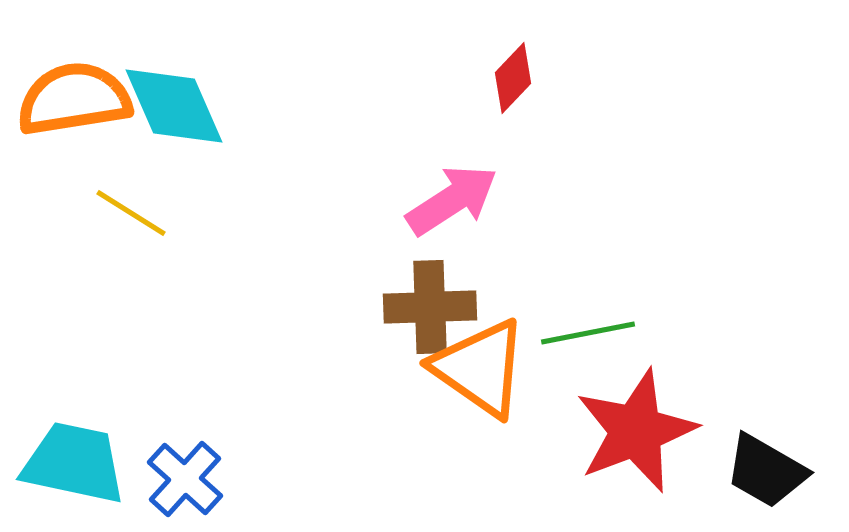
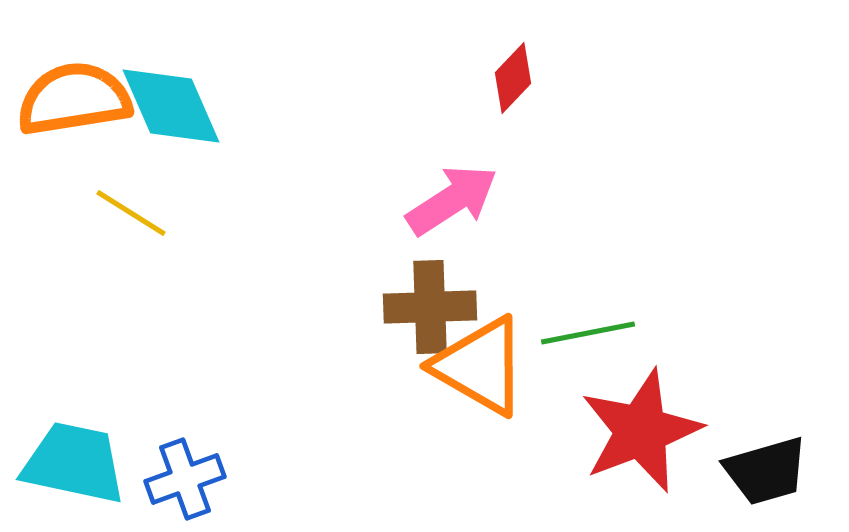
cyan diamond: moved 3 px left
orange triangle: moved 2 px up; rotated 5 degrees counterclockwise
red star: moved 5 px right
black trapezoid: rotated 46 degrees counterclockwise
blue cross: rotated 28 degrees clockwise
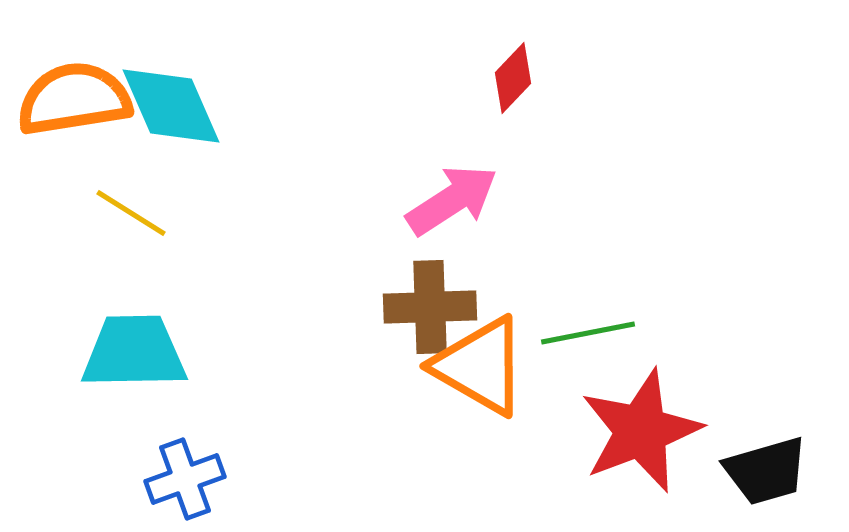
cyan trapezoid: moved 60 px right, 111 px up; rotated 13 degrees counterclockwise
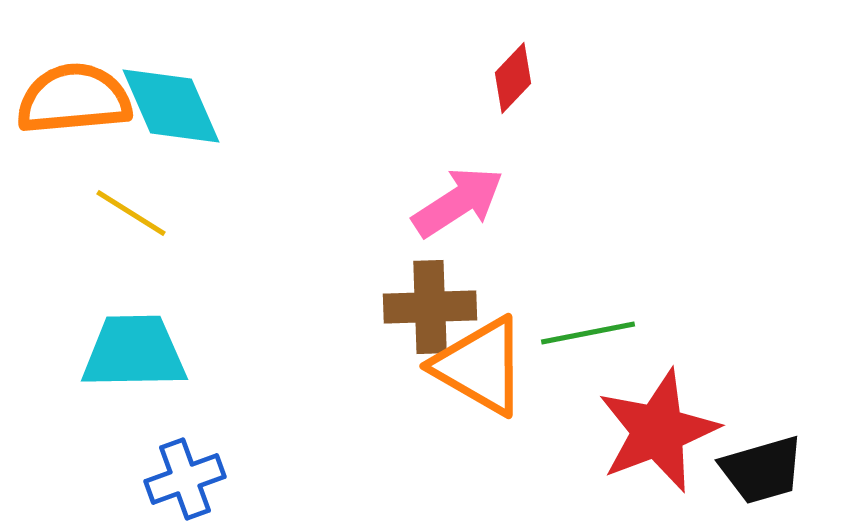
orange semicircle: rotated 4 degrees clockwise
pink arrow: moved 6 px right, 2 px down
red star: moved 17 px right
black trapezoid: moved 4 px left, 1 px up
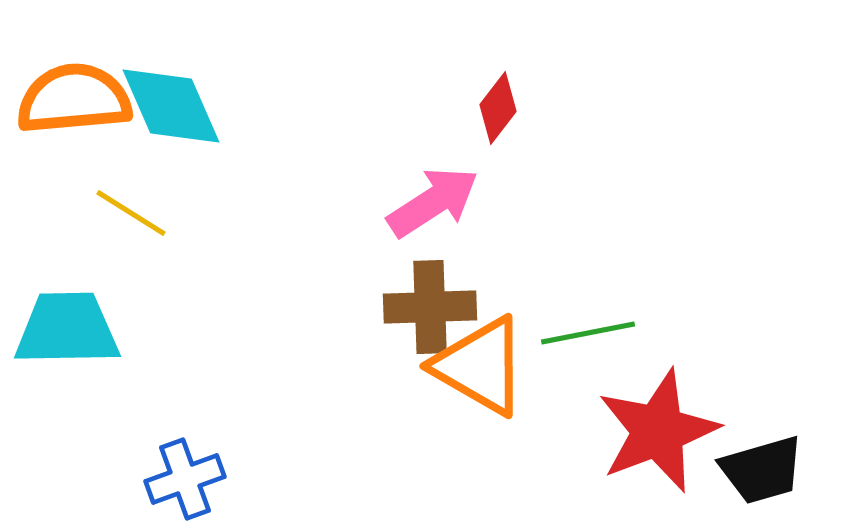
red diamond: moved 15 px left, 30 px down; rotated 6 degrees counterclockwise
pink arrow: moved 25 px left
cyan trapezoid: moved 67 px left, 23 px up
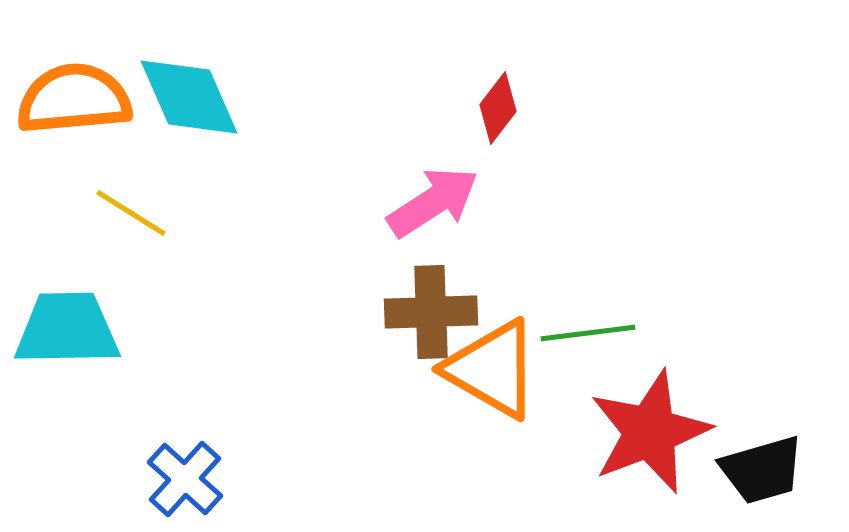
cyan diamond: moved 18 px right, 9 px up
brown cross: moved 1 px right, 5 px down
green line: rotated 4 degrees clockwise
orange triangle: moved 12 px right, 3 px down
red star: moved 8 px left, 1 px down
blue cross: rotated 28 degrees counterclockwise
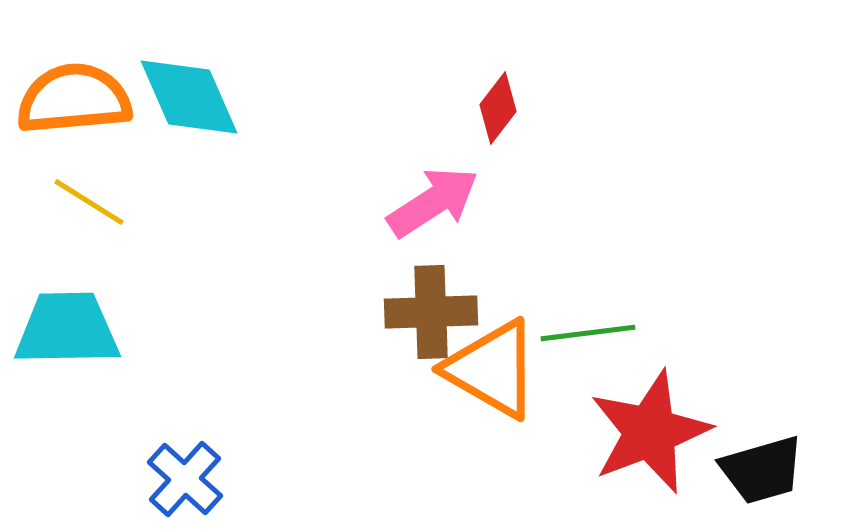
yellow line: moved 42 px left, 11 px up
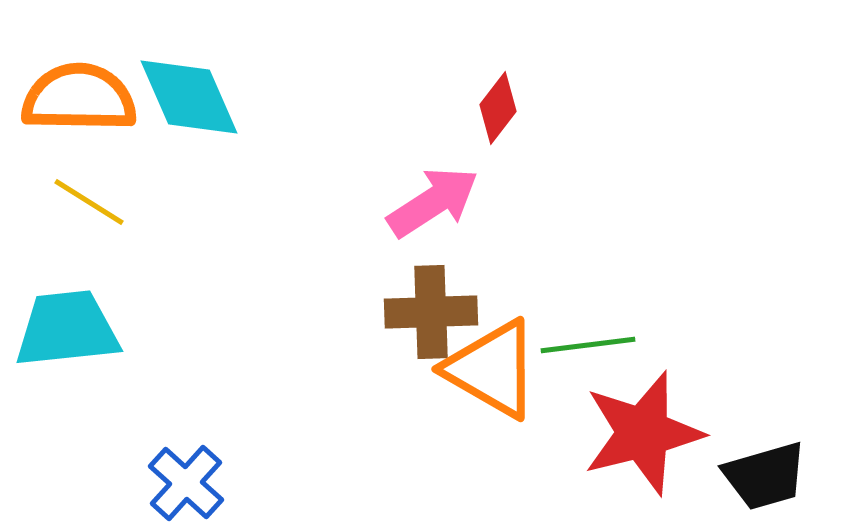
orange semicircle: moved 5 px right, 1 px up; rotated 6 degrees clockwise
cyan trapezoid: rotated 5 degrees counterclockwise
green line: moved 12 px down
red star: moved 7 px left, 1 px down; rotated 7 degrees clockwise
black trapezoid: moved 3 px right, 6 px down
blue cross: moved 1 px right, 4 px down
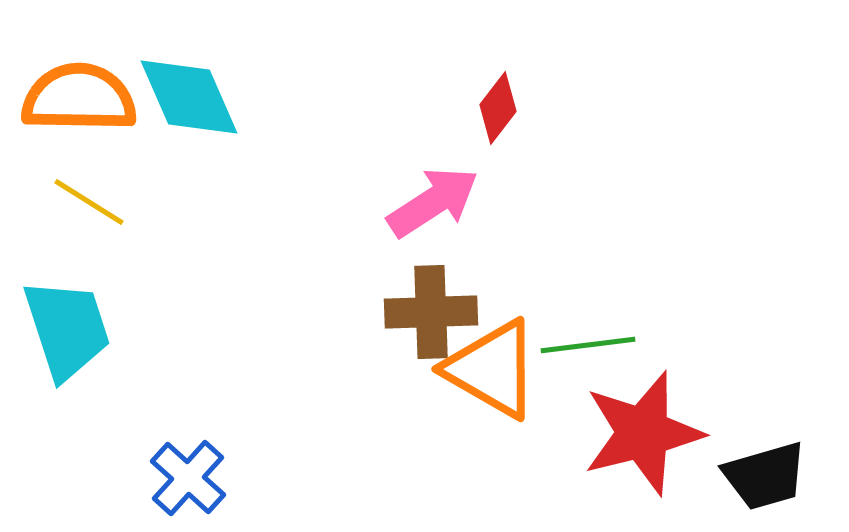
cyan trapezoid: rotated 78 degrees clockwise
blue cross: moved 2 px right, 5 px up
